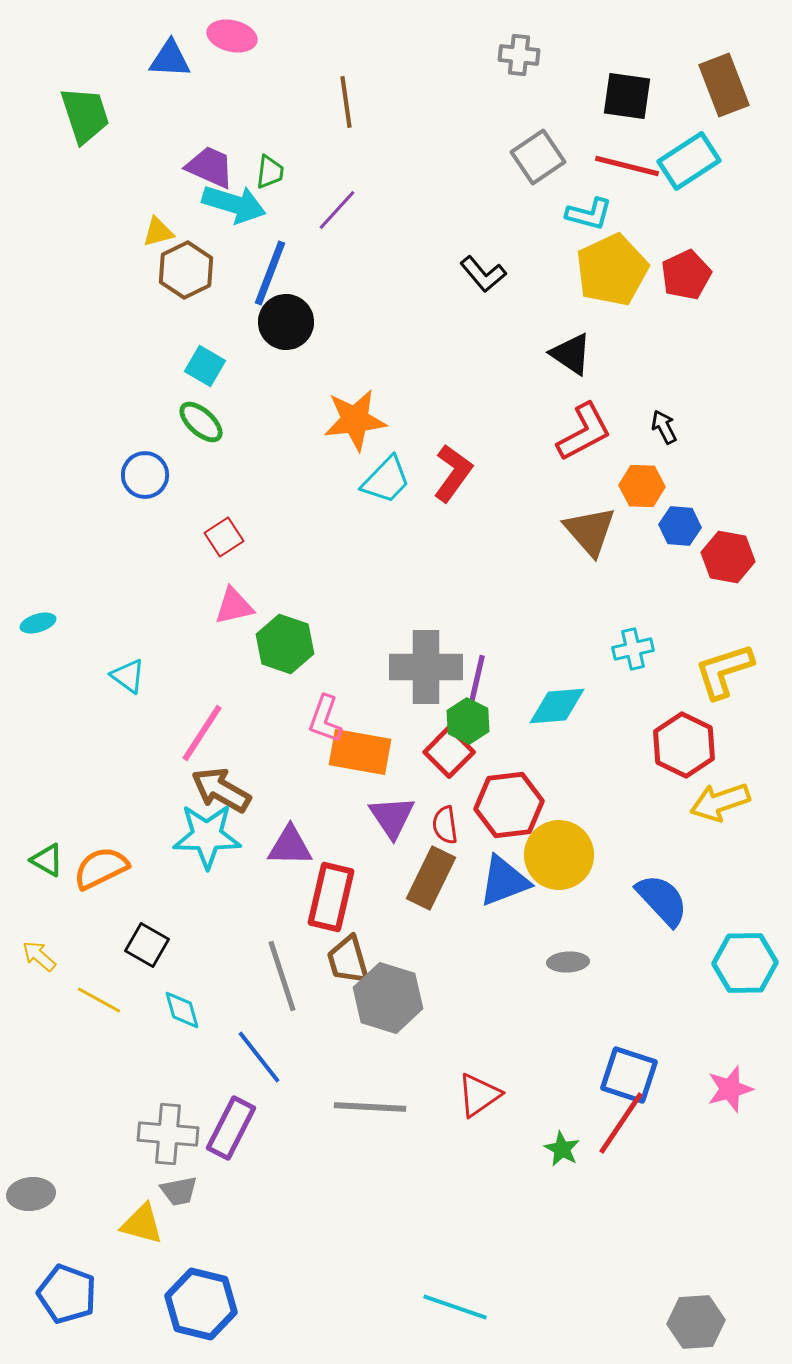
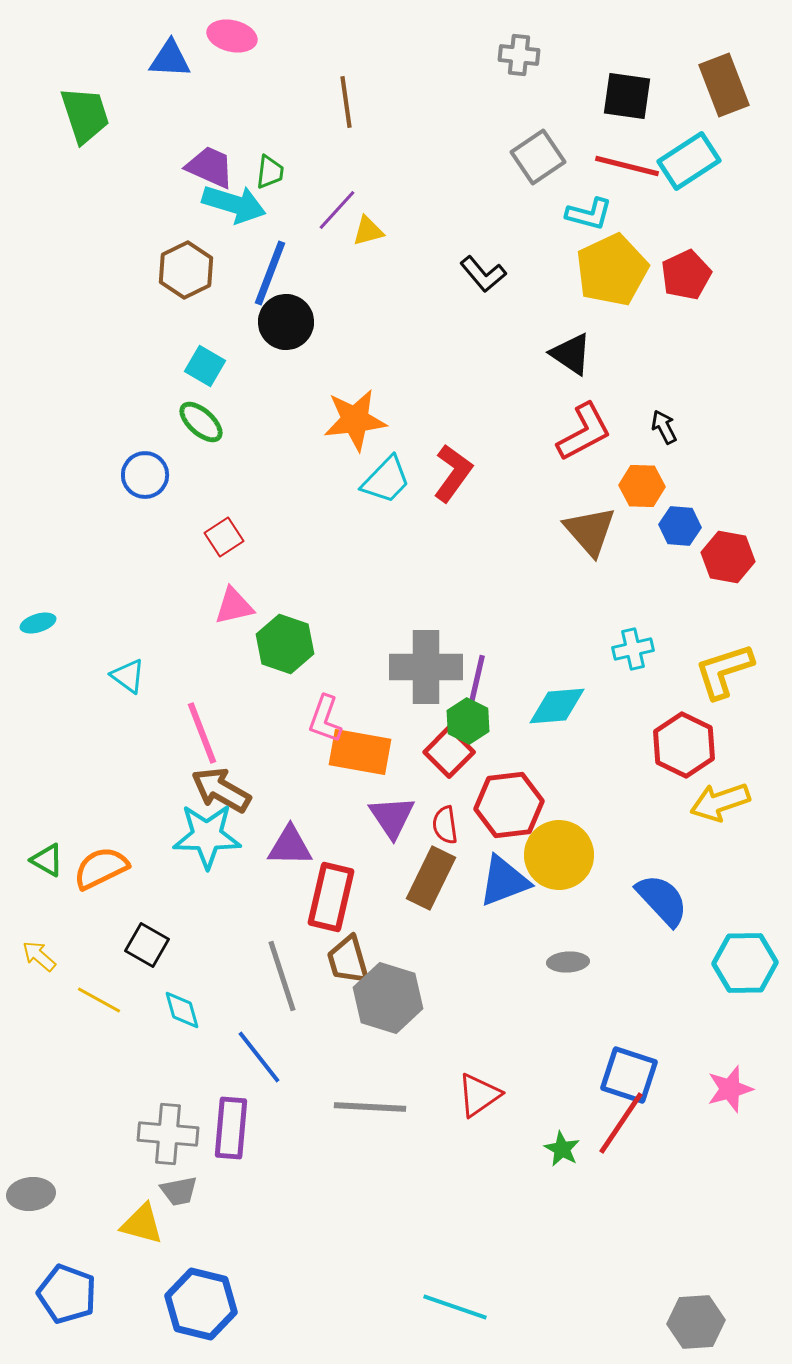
yellow triangle at (158, 232): moved 210 px right, 1 px up
pink line at (202, 733): rotated 54 degrees counterclockwise
purple rectangle at (231, 1128): rotated 22 degrees counterclockwise
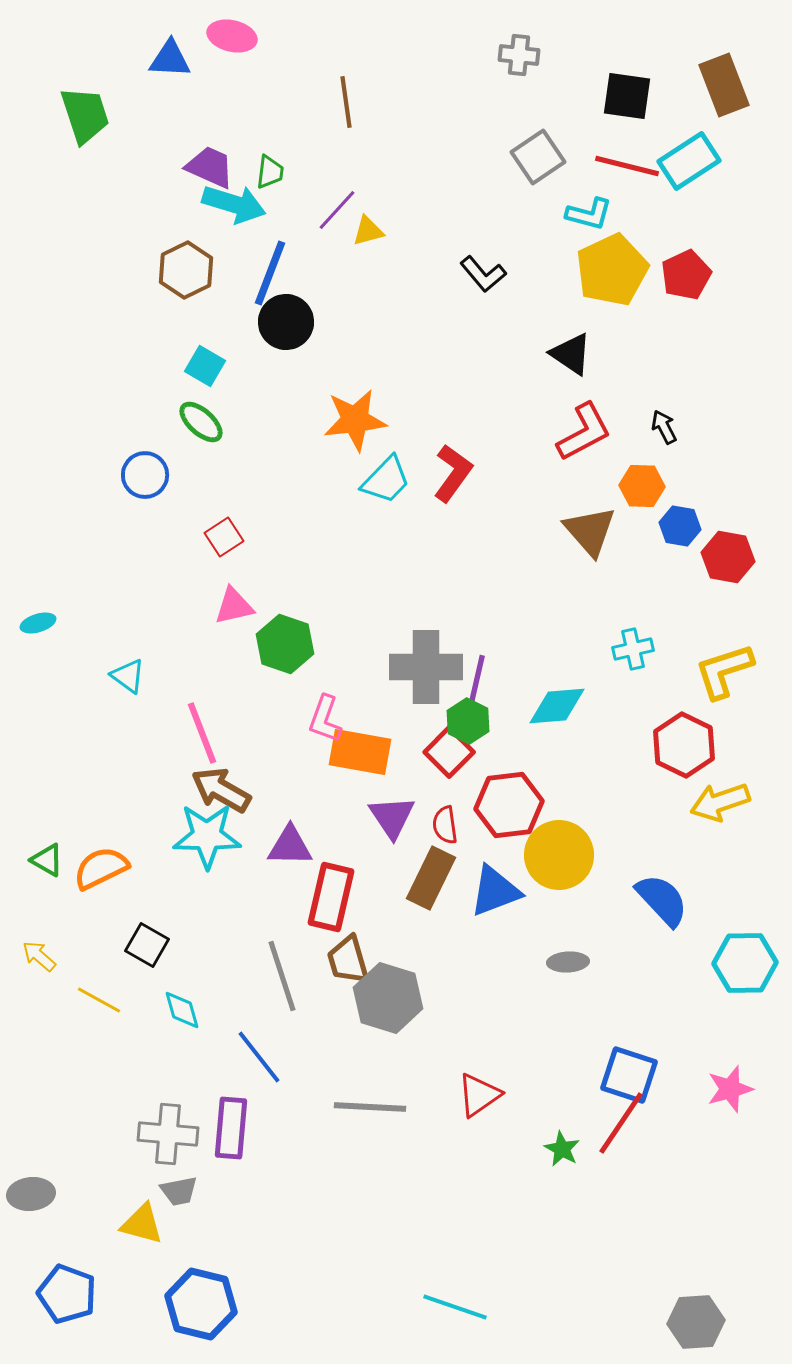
blue hexagon at (680, 526): rotated 6 degrees clockwise
blue triangle at (504, 881): moved 9 px left, 10 px down
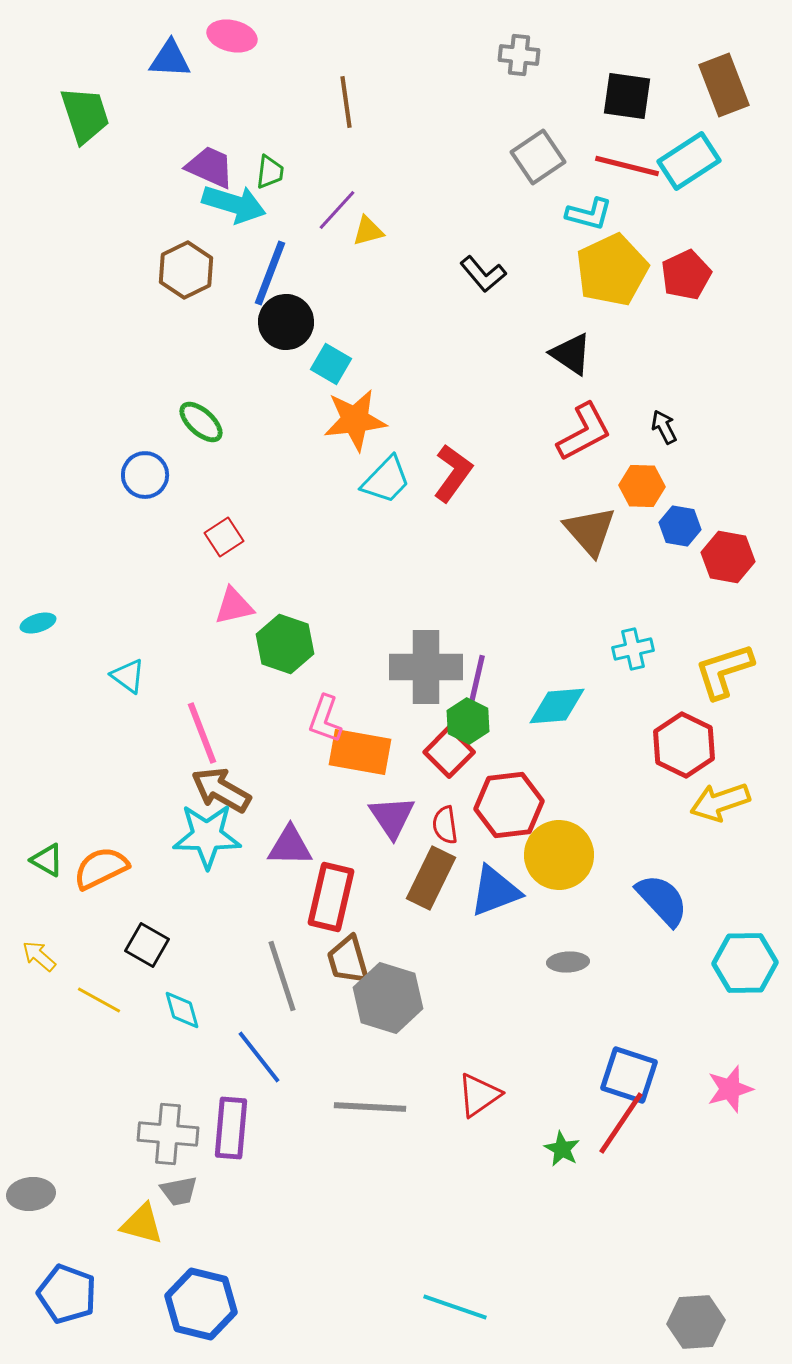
cyan square at (205, 366): moved 126 px right, 2 px up
